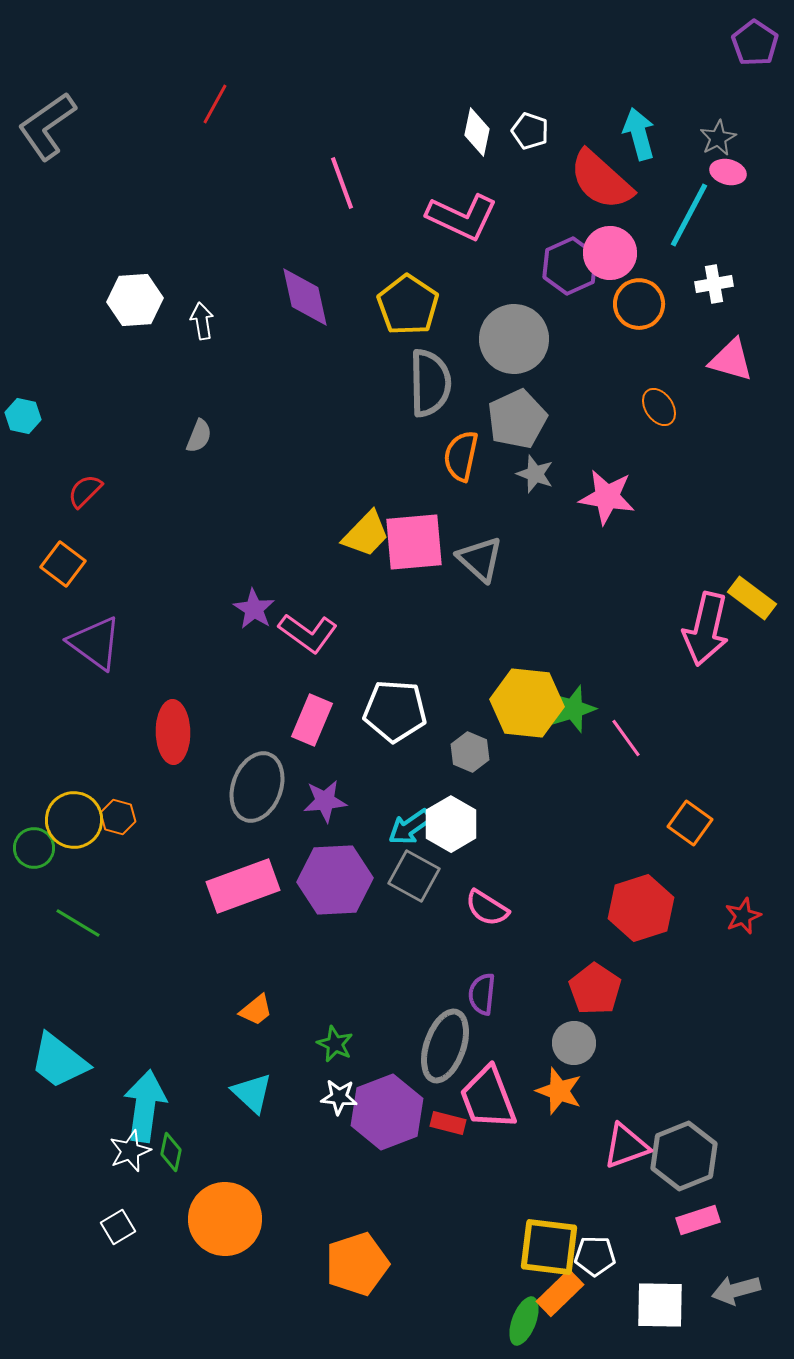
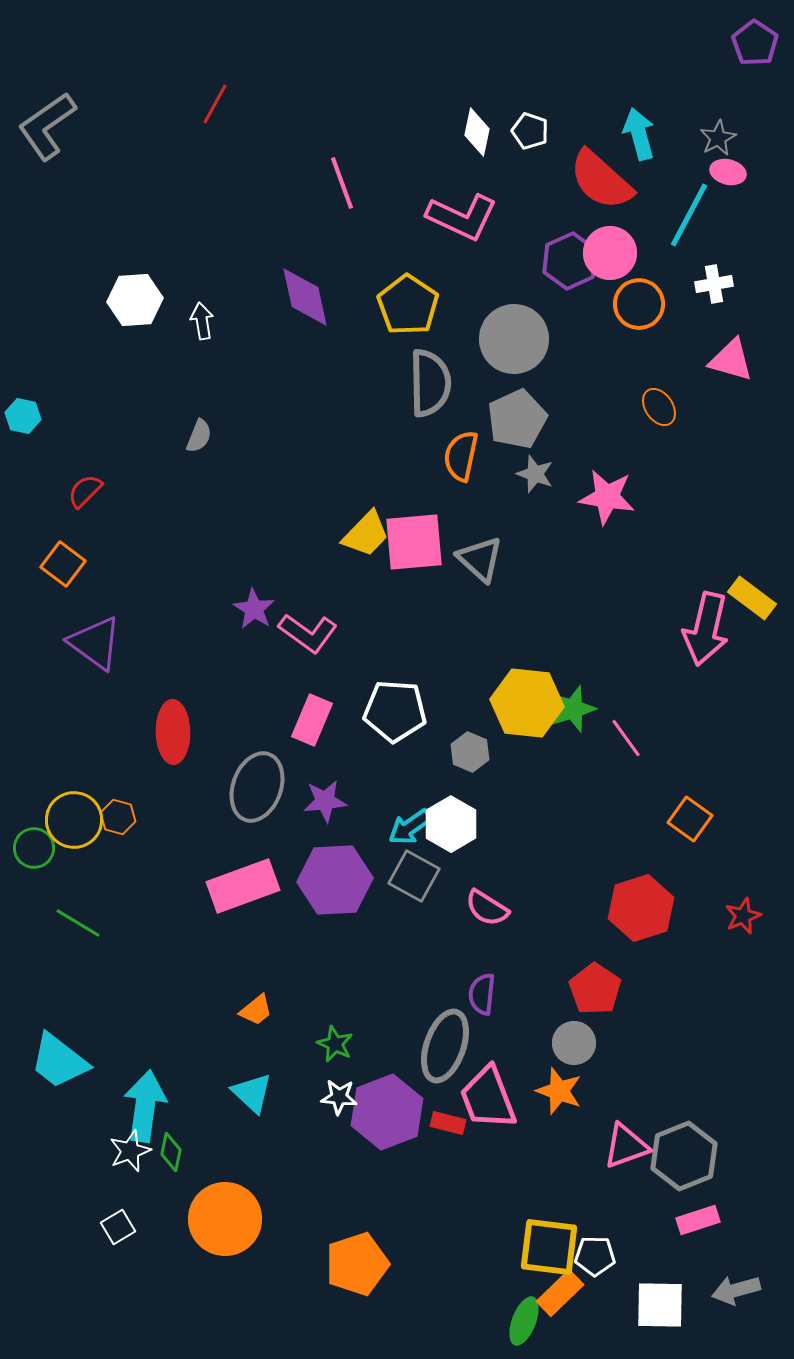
purple hexagon at (570, 266): moved 5 px up
orange square at (690, 823): moved 4 px up
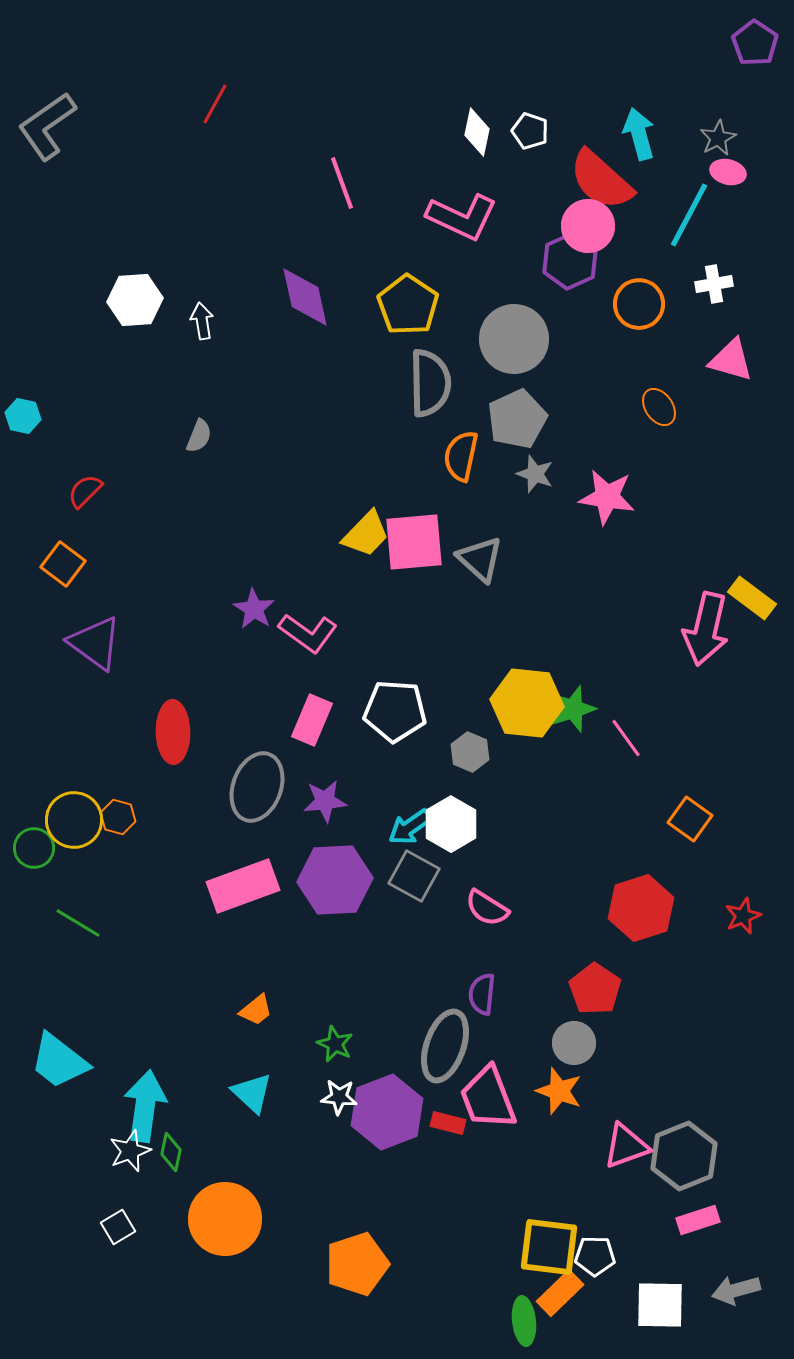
pink circle at (610, 253): moved 22 px left, 27 px up
green ellipse at (524, 1321): rotated 27 degrees counterclockwise
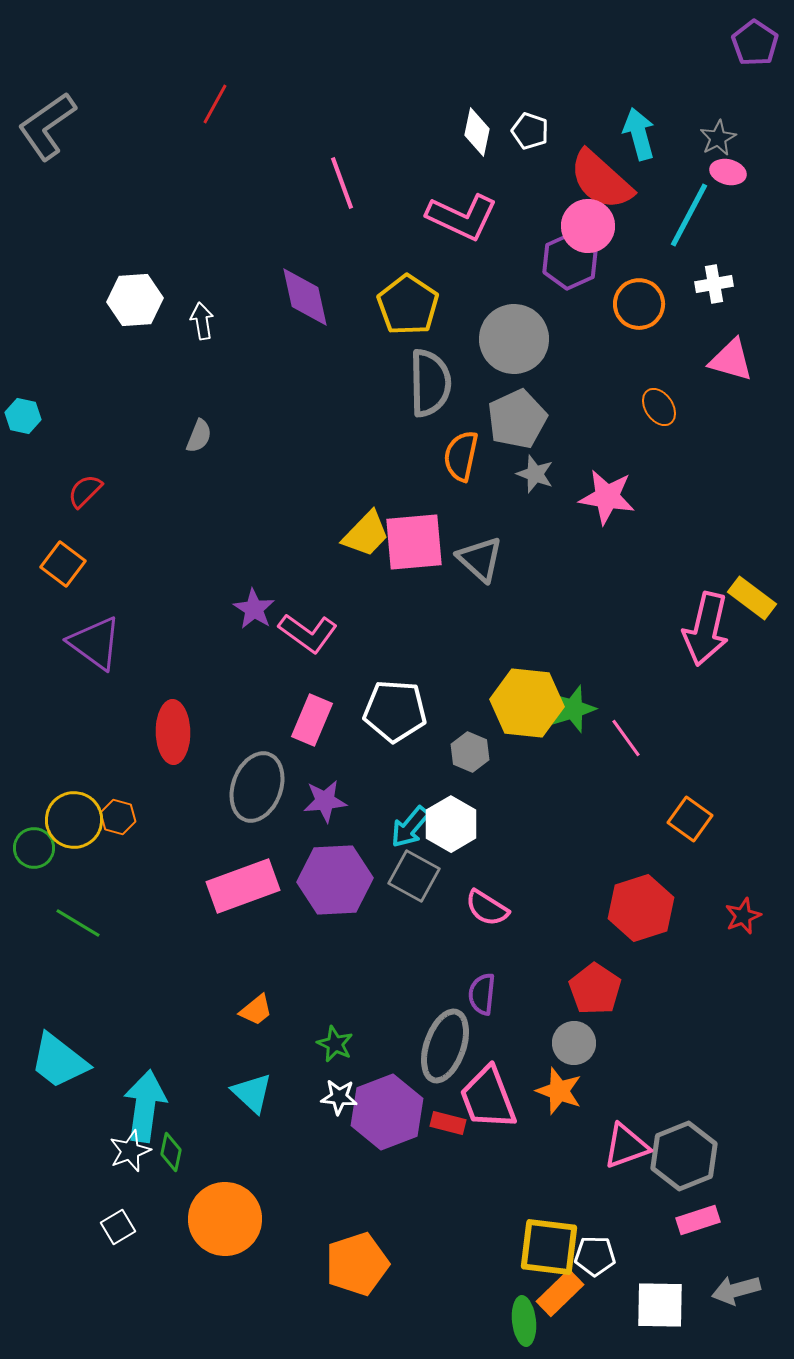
cyan arrow at (410, 827): rotated 15 degrees counterclockwise
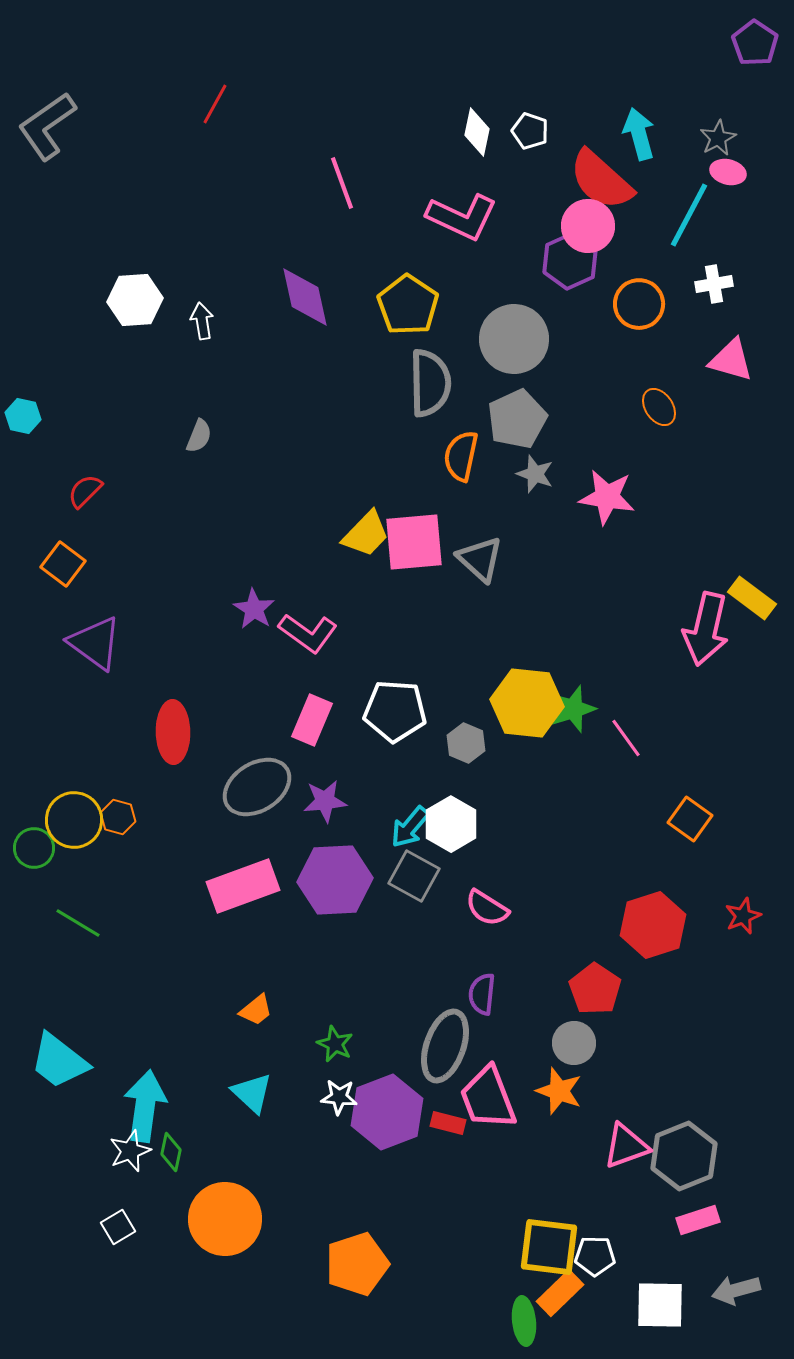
gray hexagon at (470, 752): moved 4 px left, 9 px up
gray ellipse at (257, 787): rotated 38 degrees clockwise
red hexagon at (641, 908): moved 12 px right, 17 px down
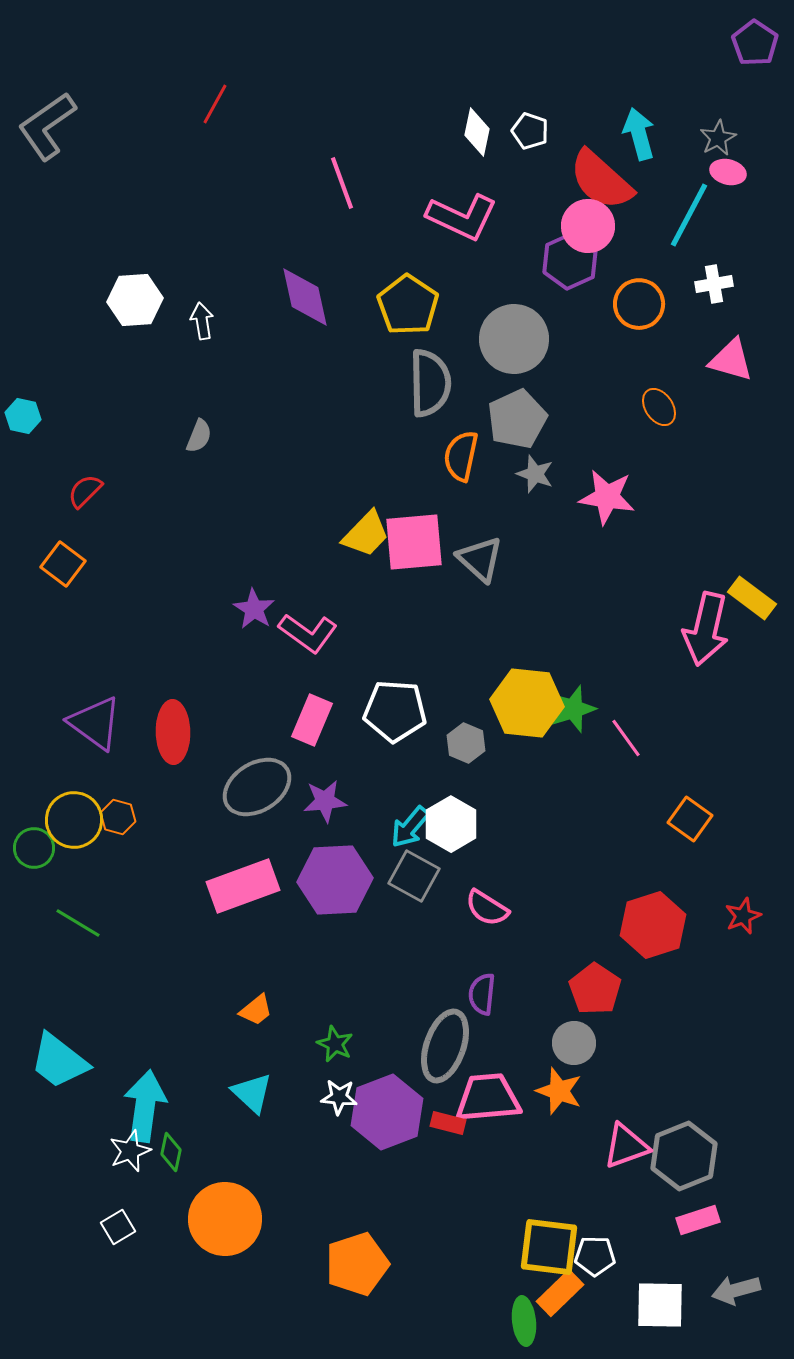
purple triangle at (95, 643): moved 80 px down
pink trapezoid at (488, 1098): rotated 106 degrees clockwise
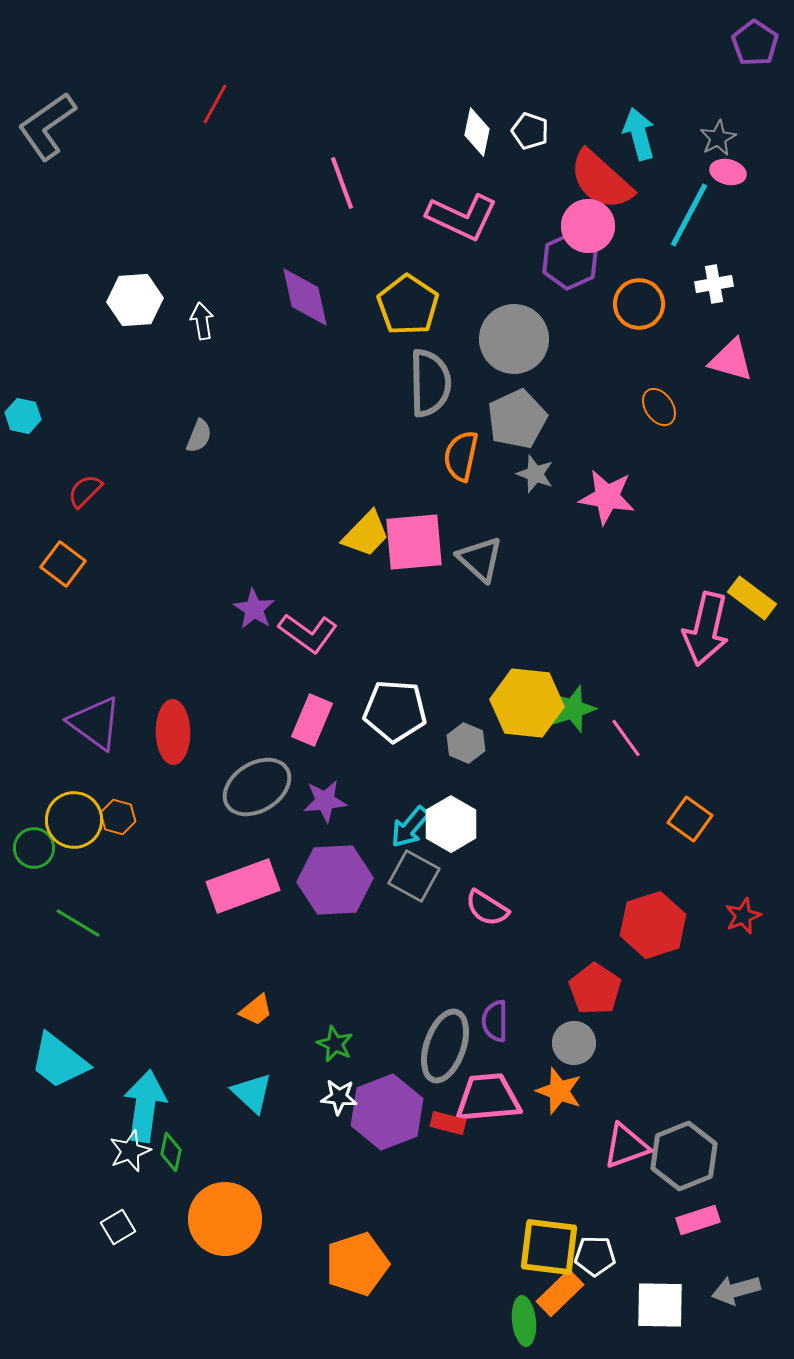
purple semicircle at (482, 994): moved 13 px right, 27 px down; rotated 6 degrees counterclockwise
